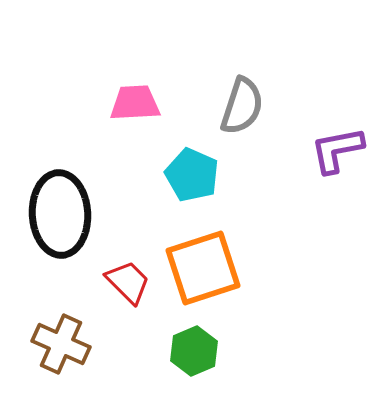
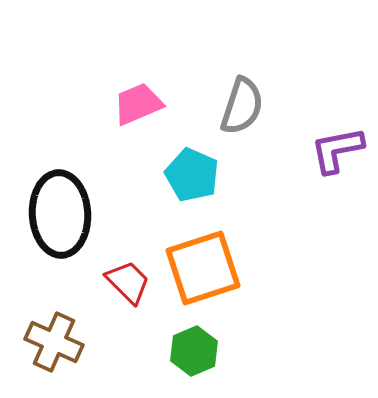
pink trapezoid: moved 3 px right, 1 px down; rotated 20 degrees counterclockwise
brown cross: moved 7 px left, 2 px up
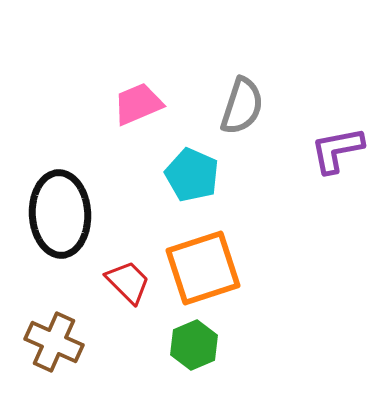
green hexagon: moved 6 px up
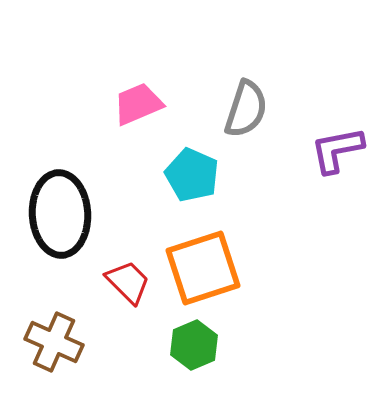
gray semicircle: moved 4 px right, 3 px down
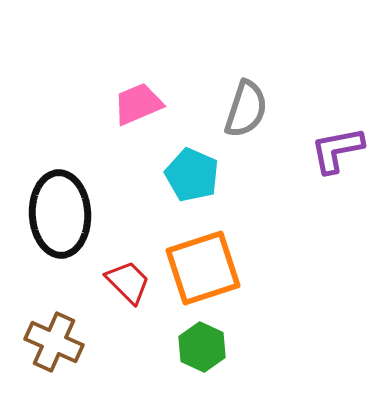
green hexagon: moved 8 px right, 2 px down; rotated 12 degrees counterclockwise
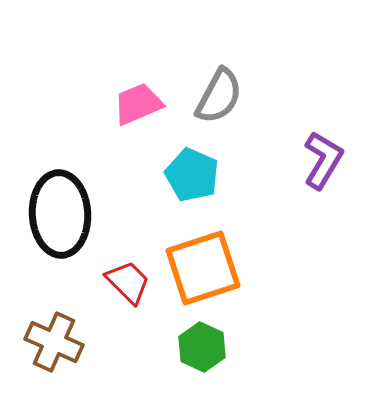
gray semicircle: moved 27 px left, 13 px up; rotated 10 degrees clockwise
purple L-shape: moved 14 px left, 10 px down; rotated 132 degrees clockwise
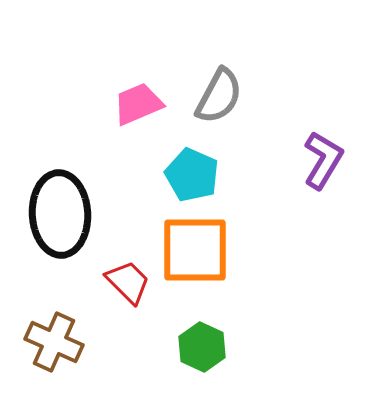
orange square: moved 8 px left, 18 px up; rotated 18 degrees clockwise
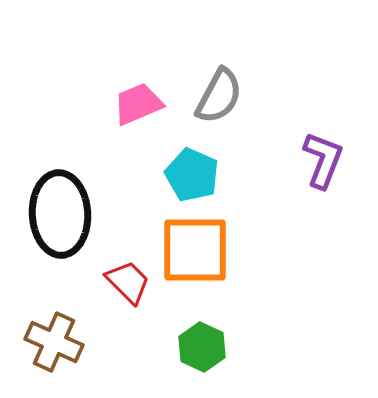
purple L-shape: rotated 10 degrees counterclockwise
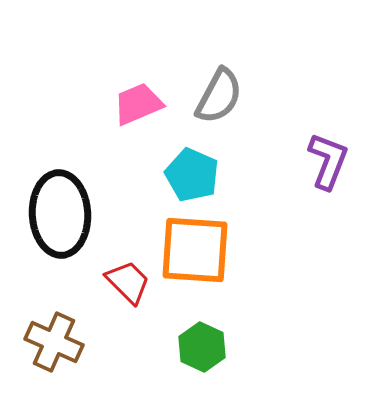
purple L-shape: moved 5 px right, 1 px down
orange square: rotated 4 degrees clockwise
